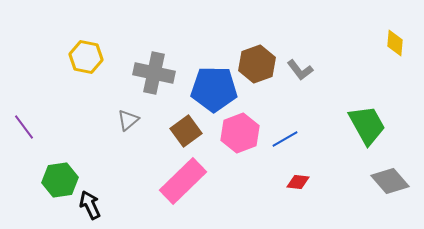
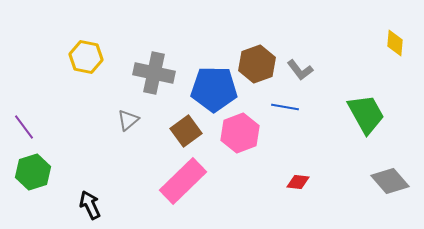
green trapezoid: moved 1 px left, 11 px up
blue line: moved 32 px up; rotated 40 degrees clockwise
green hexagon: moved 27 px left, 8 px up; rotated 8 degrees counterclockwise
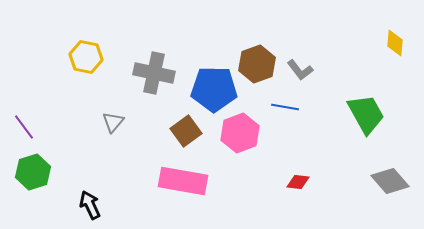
gray triangle: moved 15 px left, 2 px down; rotated 10 degrees counterclockwise
pink rectangle: rotated 54 degrees clockwise
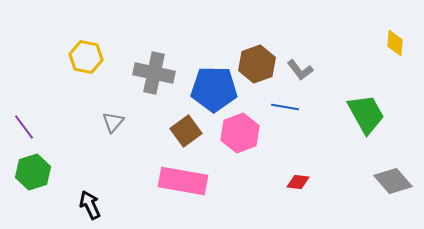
gray diamond: moved 3 px right
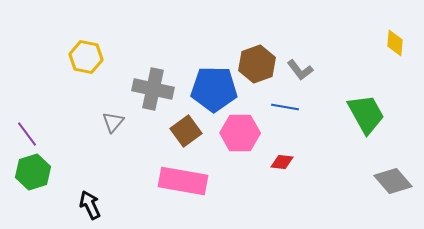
gray cross: moved 1 px left, 16 px down
purple line: moved 3 px right, 7 px down
pink hexagon: rotated 21 degrees clockwise
red diamond: moved 16 px left, 20 px up
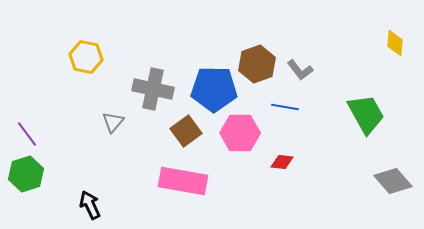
green hexagon: moved 7 px left, 2 px down
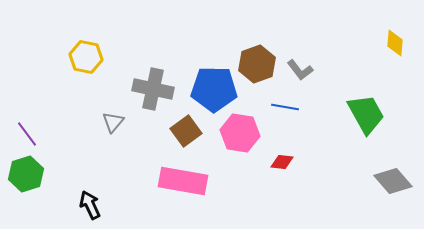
pink hexagon: rotated 9 degrees clockwise
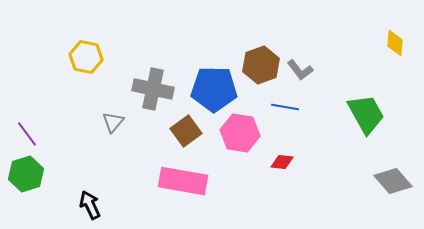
brown hexagon: moved 4 px right, 1 px down
